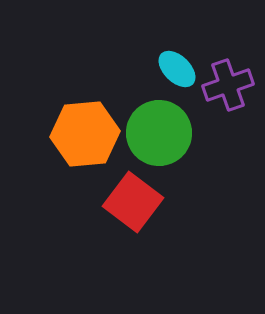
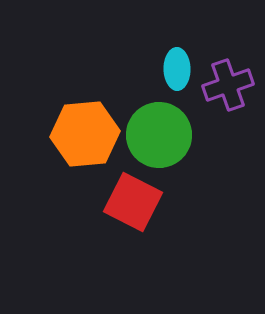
cyan ellipse: rotated 45 degrees clockwise
green circle: moved 2 px down
red square: rotated 10 degrees counterclockwise
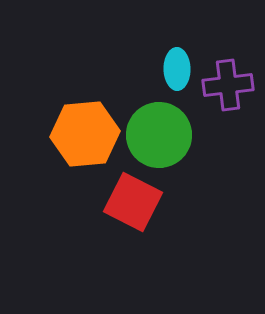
purple cross: rotated 12 degrees clockwise
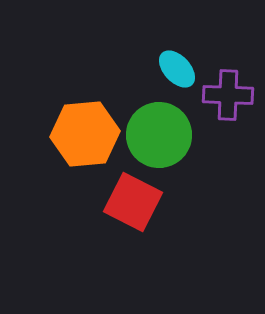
cyan ellipse: rotated 42 degrees counterclockwise
purple cross: moved 10 px down; rotated 9 degrees clockwise
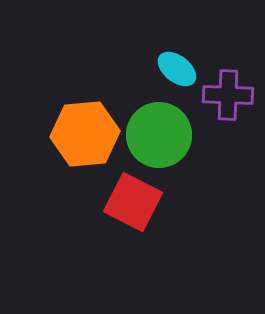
cyan ellipse: rotated 9 degrees counterclockwise
